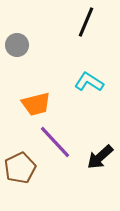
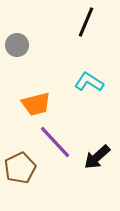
black arrow: moved 3 px left
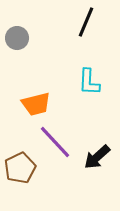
gray circle: moved 7 px up
cyan L-shape: rotated 120 degrees counterclockwise
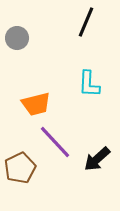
cyan L-shape: moved 2 px down
black arrow: moved 2 px down
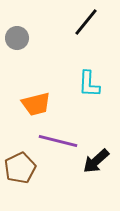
black line: rotated 16 degrees clockwise
purple line: moved 3 px right, 1 px up; rotated 33 degrees counterclockwise
black arrow: moved 1 px left, 2 px down
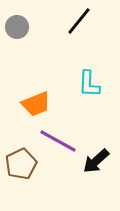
black line: moved 7 px left, 1 px up
gray circle: moved 11 px up
orange trapezoid: rotated 8 degrees counterclockwise
purple line: rotated 15 degrees clockwise
brown pentagon: moved 1 px right, 4 px up
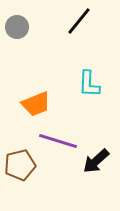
purple line: rotated 12 degrees counterclockwise
brown pentagon: moved 1 px left, 1 px down; rotated 12 degrees clockwise
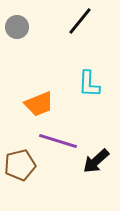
black line: moved 1 px right
orange trapezoid: moved 3 px right
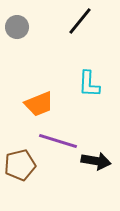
black arrow: rotated 128 degrees counterclockwise
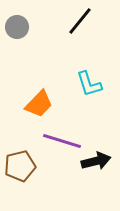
cyan L-shape: rotated 20 degrees counterclockwise
orange trapezoid: rotated 24 degrees counterclockwise
purple line: moved 4 px right
black arrow: rotated 24 degrees counterclockwise
brown pentagon: moved 1 px down
